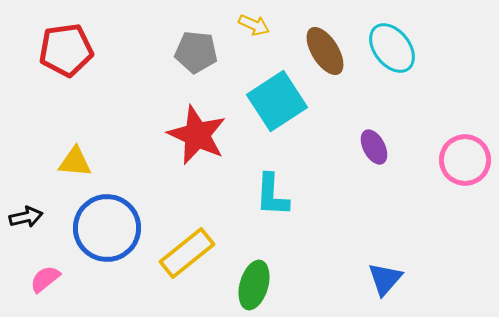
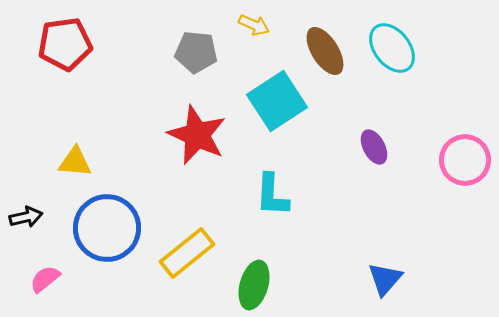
red pentagon: moved 1 px left, 6 px up
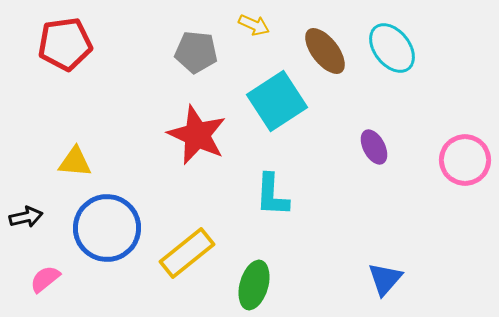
brown ellipse: rotated 6 degrees counterclockwise
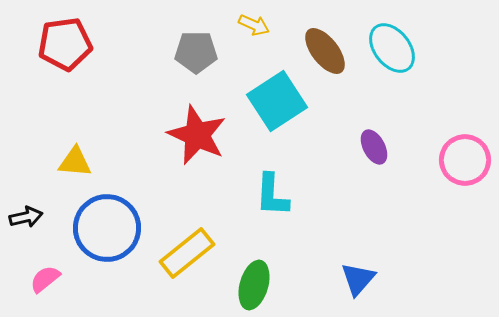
gray pentagon: rotated 6 degrees counterclockwise
blue triangle: moved 27 px left
